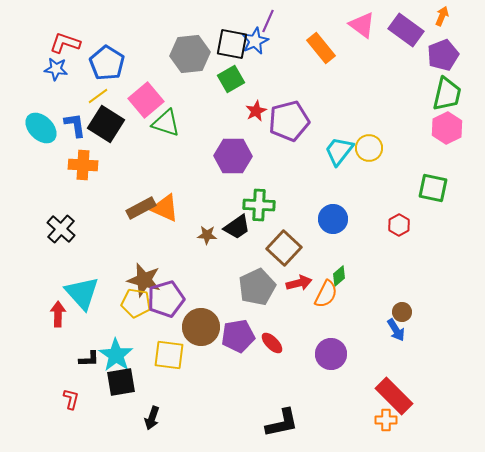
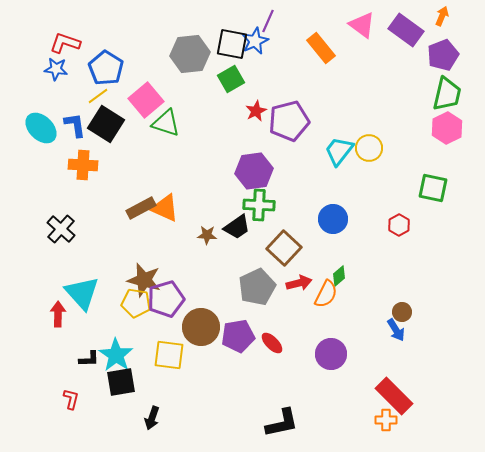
blue pentagon at (107, 63): moved 1 px left, 5 px down
purple hexagon at (233, 156): moved 21 px right, 15 px down; rotated 9 degrees counterclockwise
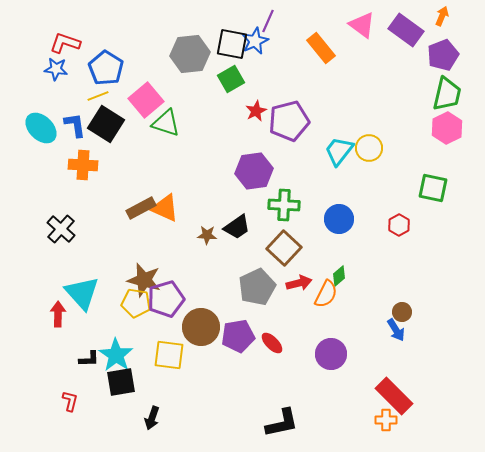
yellow line at (98, 96): rotated 15 degrees clockwise
green cross at (259, 205): moved 25 px right
blue circle at (333, 219): moved 6 px right
red L-shape at (71, 399): moved 1 px left, 2 px down
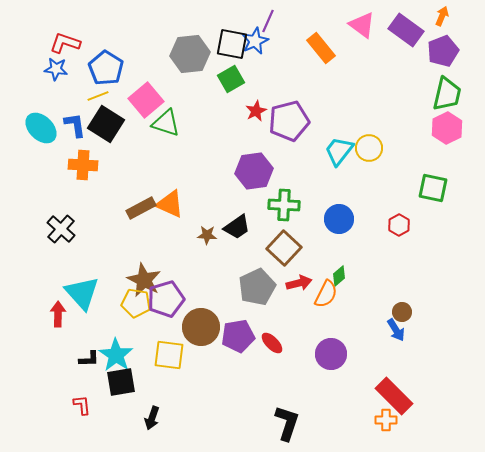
purple pentagon at (443, 55): moved 4 px up
orange triangle at (165, 208): moved 5 px right, 4 px up
brown star at (144, 280): rotated 12 degrees clockwise
red L-shape at (70, 401): moved 12 px right, 4 px down; rotated 20 degrees counterclockwise
black L-shape at (282, 423): moved 5 px right; rotated 60 degrees counterclockwise
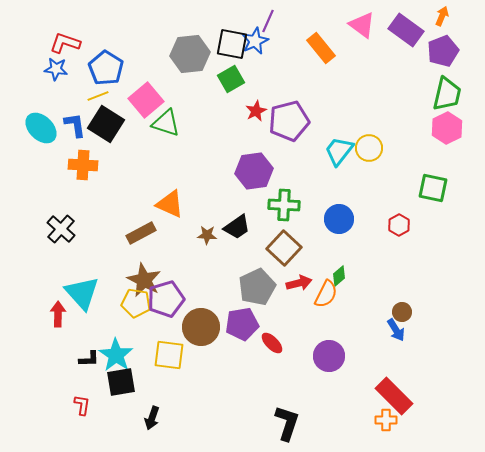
brown rectangle at (141, 208): moved 25 px down
purple pentagon at (238, 336): moved 4 px right, 12 px up
purple circle at (331, 354): moved 2 px left, 2 px down
red L-shape at (82, 405): rotated 15 degrees clockwise
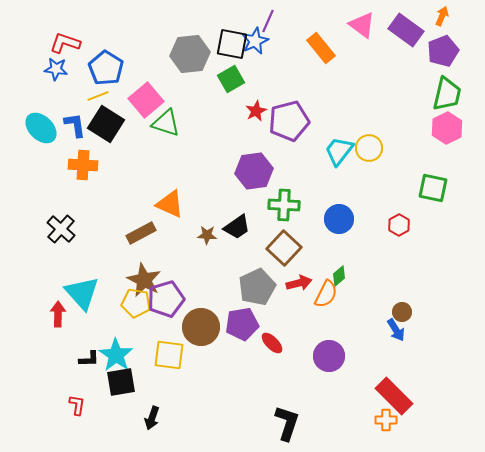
red L-shape at (82, 405): moved 5 px left
